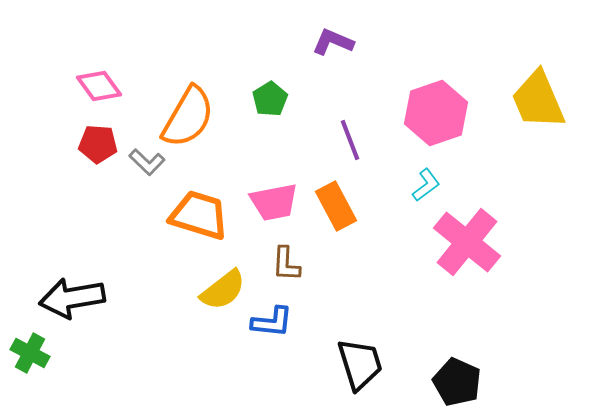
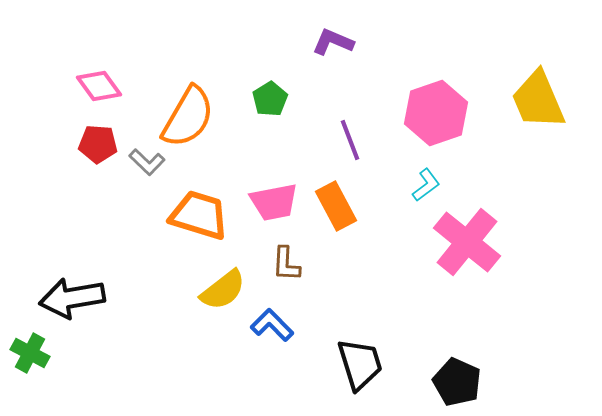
blue L-shape: moved 3 px down; rotated 141 degrees counterclockwise
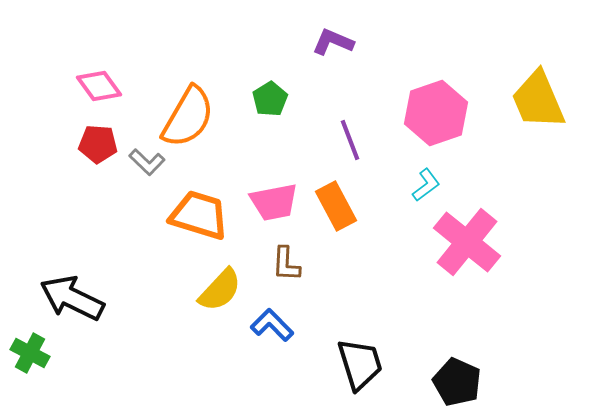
yellow semicircle: moved 3 px left; rotated 9 degrees counterclockwise
black arrow: rotated 36 degrees clockwise
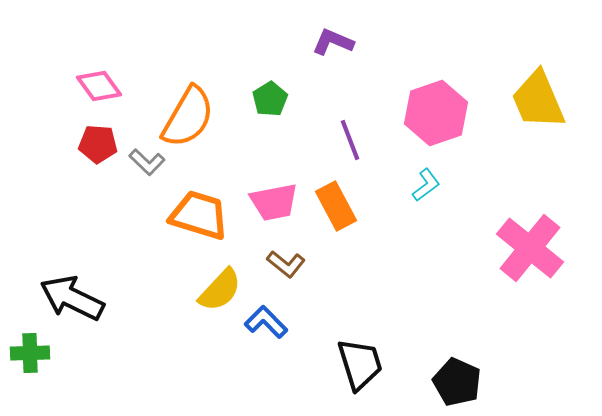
pink cross: moved 63 px right, 6 px down
brown L-shape: rotated 54 degrees counterclockwise
blue L-shape: moved 6 px left, 3 px up
green cross: rotated 30 degrees counterclockwise
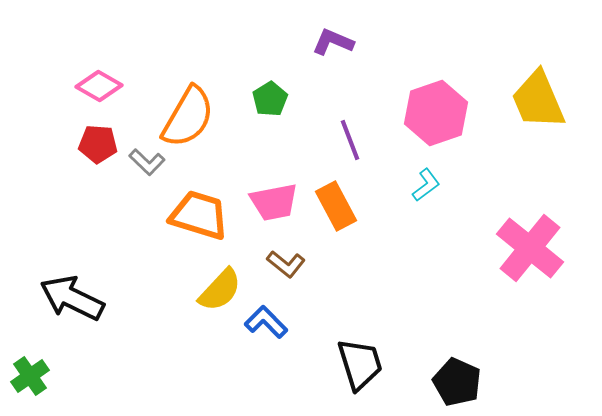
pink diamond: rotated 24 degrees counterclockwise
green cross: moved 23 px down; rotated 33 degrees counterclockwise
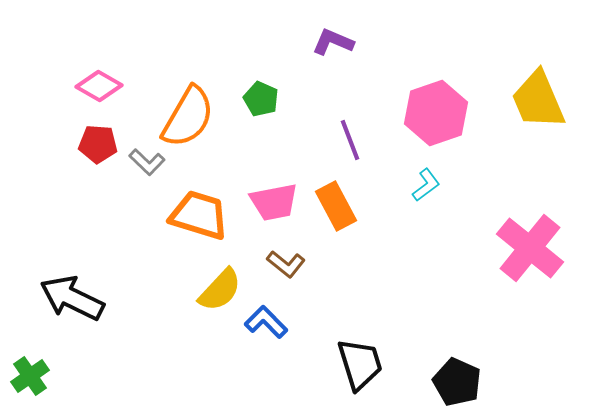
green pentagon: moved 9 px left; rotated 16 degrees counterclockwise
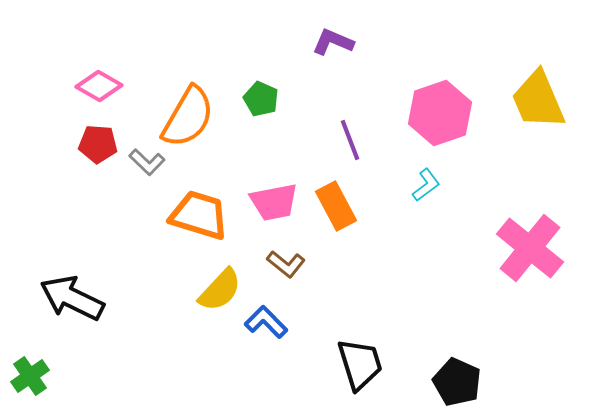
pink hexagon: moved 4 px right
